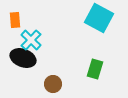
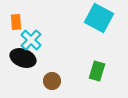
orange rectangle: moved 1 px right, 2 px down
green rectangle: moved 2 px right, 2 px down
brown circle: moved 1 px left, 3 px up
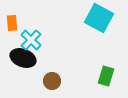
orange rectangle: moved 4 px left, 1 px down
green rectangle: moved 9 px right, 5 px down
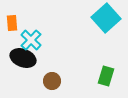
cyan square: moved 7 px right; rotated 20 degrees clockwise
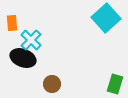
green rectangle: moved 9 px right, 8 px down
brown circle: moved 3 px down
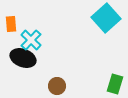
orange rectangle: moved 1 px left, 1 px down
brown circle: moved 5 px right, 2 px down
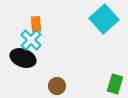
cyan square: moved 2 px left, 1 px down
orange rectangle: moved 25 px right
